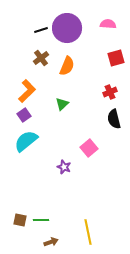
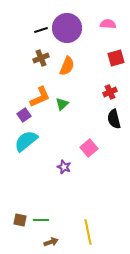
brown cross: rotated 14 degrees clockwise
orange L-shape: moved 13 px right, 6 px down; rotated 20 degrees clockwise
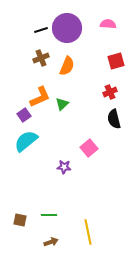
red square: moved 3 px down
purple star: rotated 16 degrees counterclockwise
green line: moved 8 px right, 5 px up
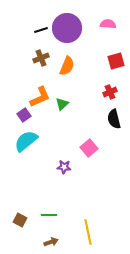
brown square: rotated 16 degrees clockwise
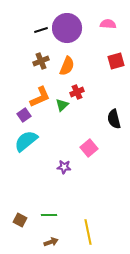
brown cross: moved 3 px down
red cross: moved 33 px left
green triangle: moved 1 px down
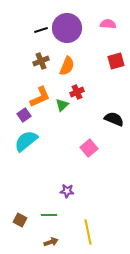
black semicircle: rotated 126 degrees clockwise
purple star: moved 3 px right, 24 px down
